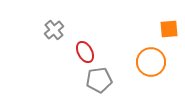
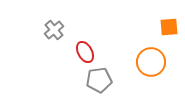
orange square: moved 2 px up
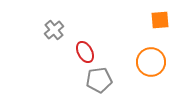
orange square: moved 9 px left, 7 px up
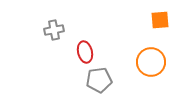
gray cross: rotated 30 degrees clockwise
red ellipse: rotated 15 degrees clockwise
